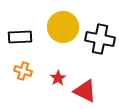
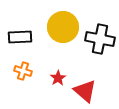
red triangle: rotated 15 degrees clockwise
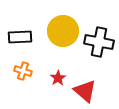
yellow circle: moved 4 px down
black cross: moved 1 px left, 3 px down
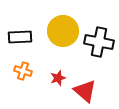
red star: rotated 14 degrees clockwise
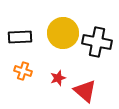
yellow circle: moved 2 px down
black cross: moved 2 px left
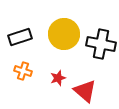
yellow circle: moved 1 px right, 1 px down
black rectangle: rotated 15 degrees counterclockwise
black cross: moved 4 px right, 2 px down
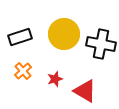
orange cross: rotated 30 degrees clockwise
red star: moved 3 px left, 1 px down
red triangle: rotated 10 degrees counterclockwise
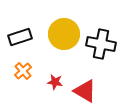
red star: moved 3 px down; rotated 28 degrees clockwise
